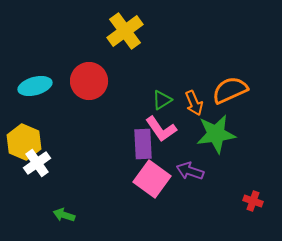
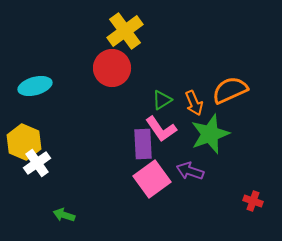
red circle: moved 23 px right, 13 px up
green star: moved 6 px left; rotated 12 degrees counterclockwise
pink square: rotated 18 degrees clockwise
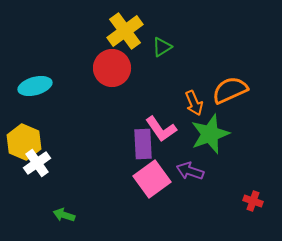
green triangle: moved 53 px up
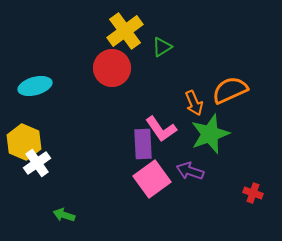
red cross: moved 8 px up
